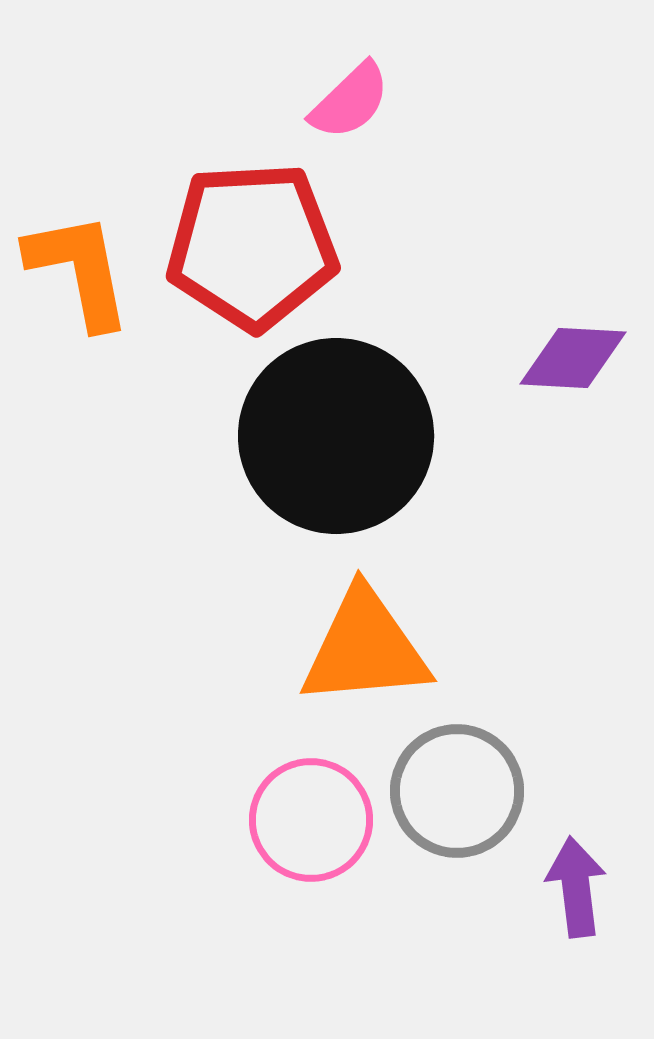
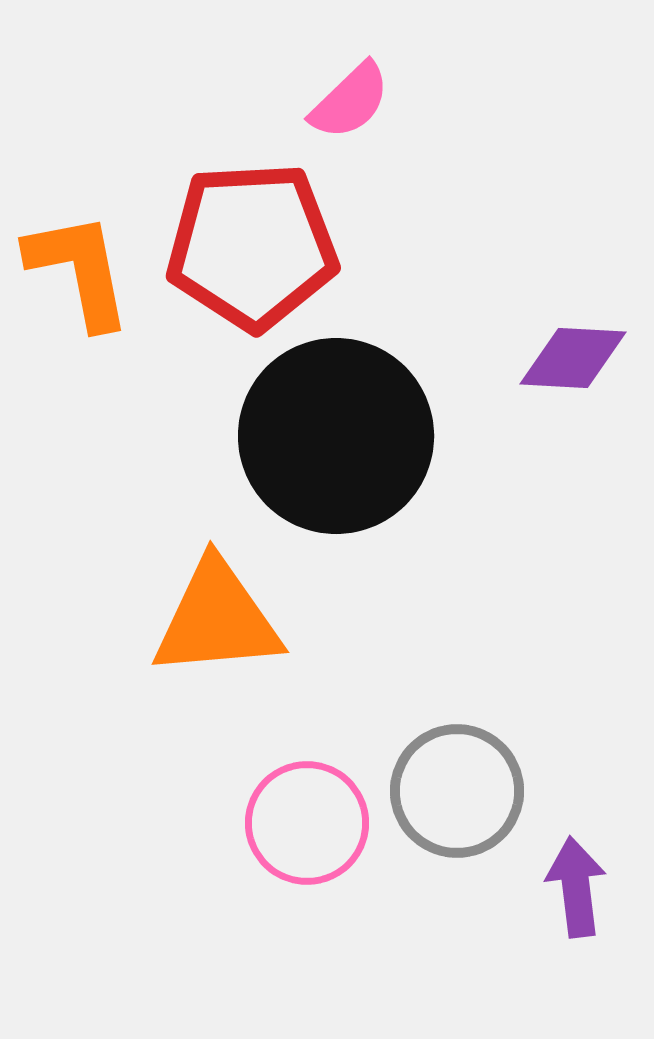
orange triangle: moved 148 px left, 29 px up
pink circle: moved 4 px left, 3 px down
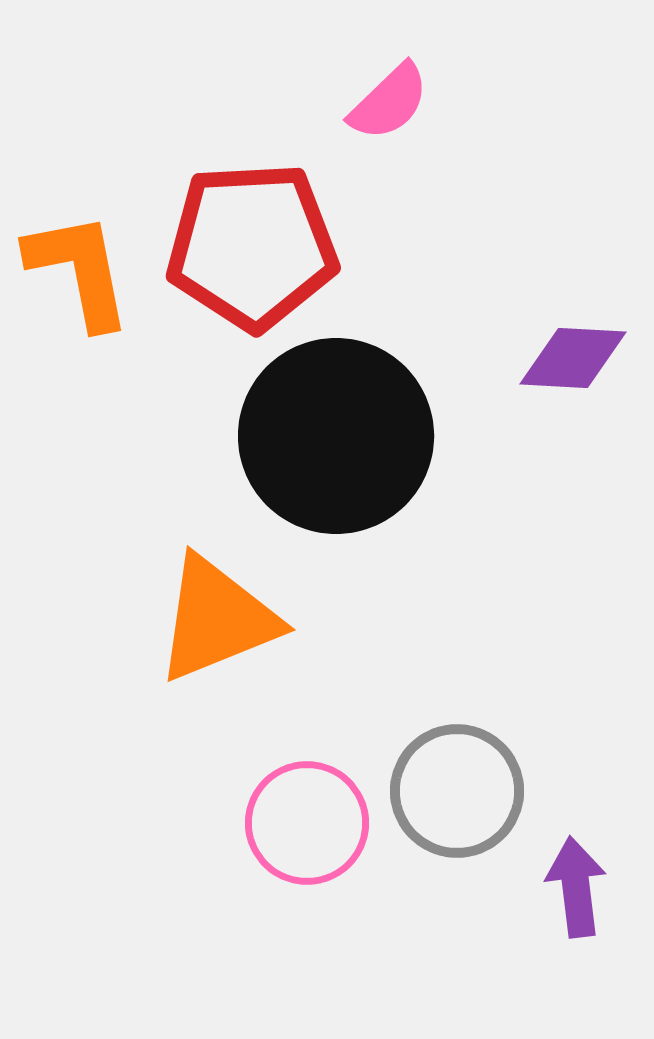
pink semicircle: moved 39 px right, 1 px down
orange triangle: rotated 17 degrees counterclockwise
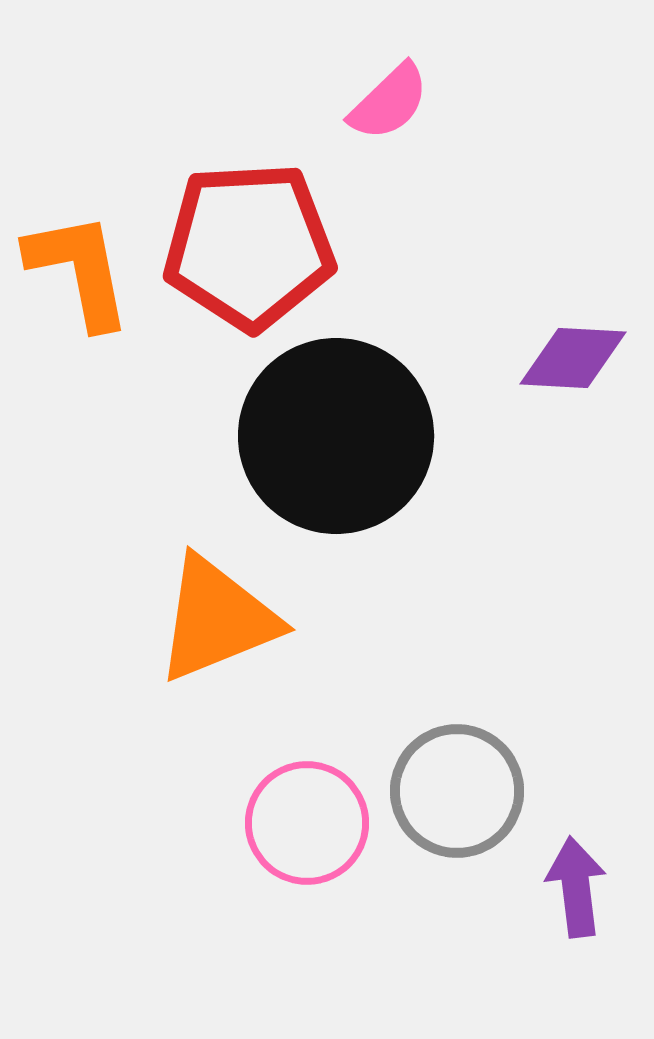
red pentagon: moved 3 px left
